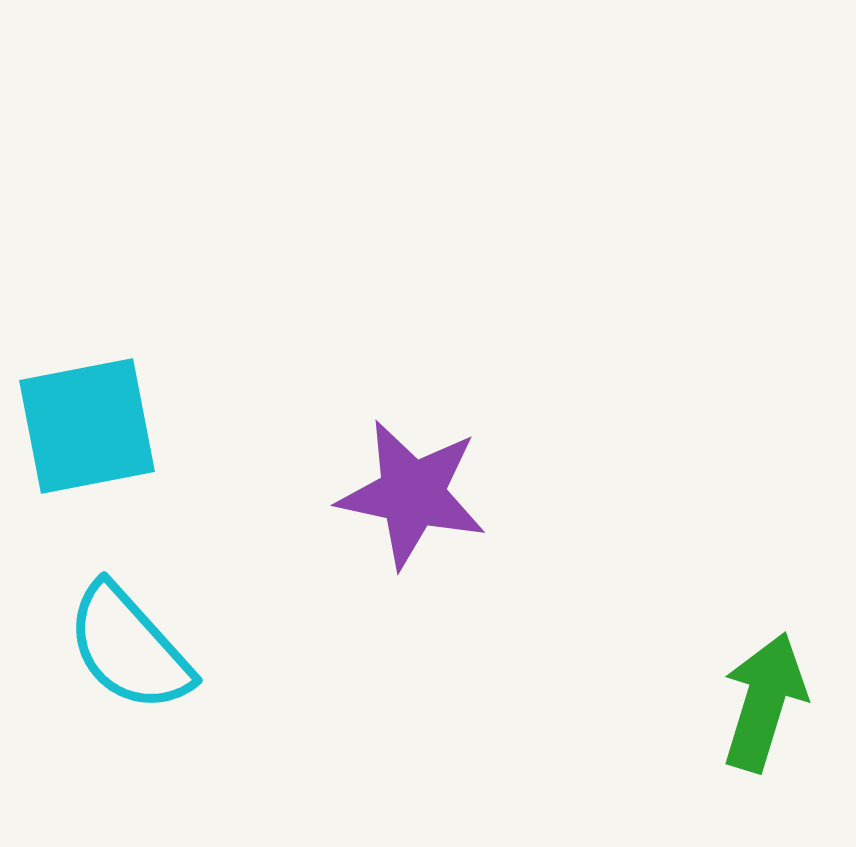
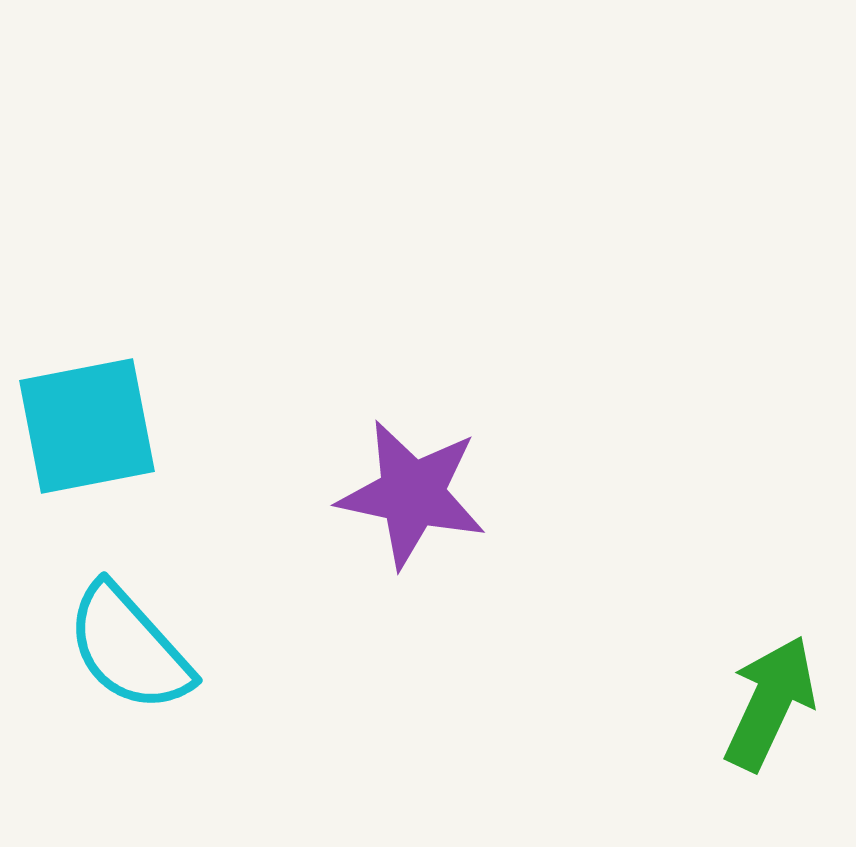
green arrow: moved 6 px right, 1 px down; rotated 8 degrees clockwise
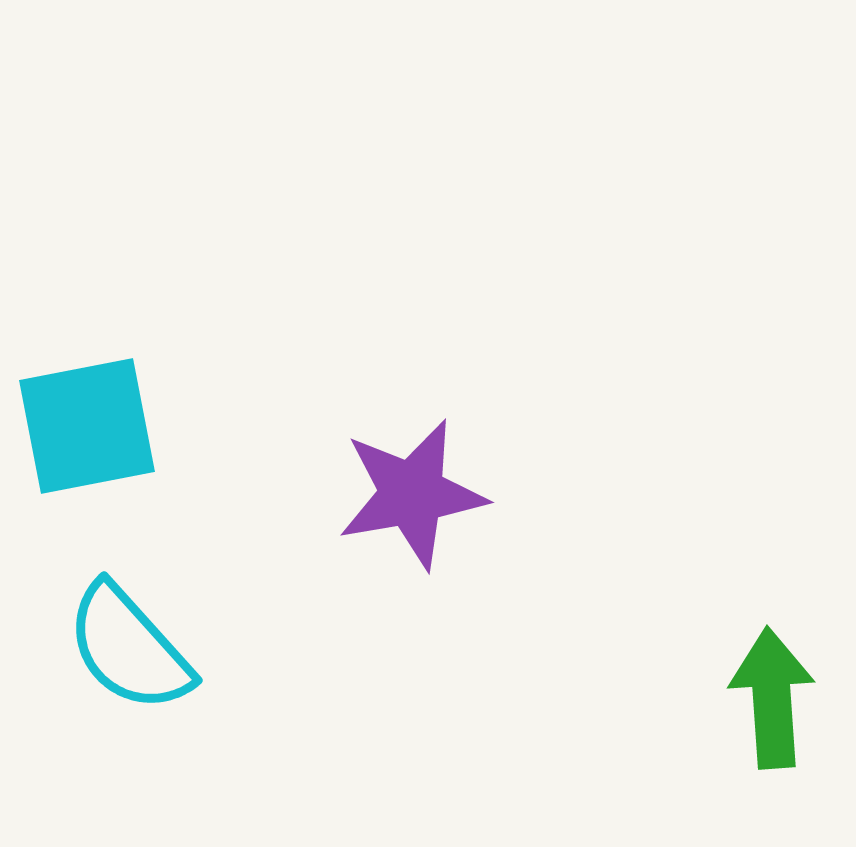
purple star: rotated 22 degrees counterclockwise
green arrow: moved 2 px right, 5 px up; rotated 29 degrees counterclockwise
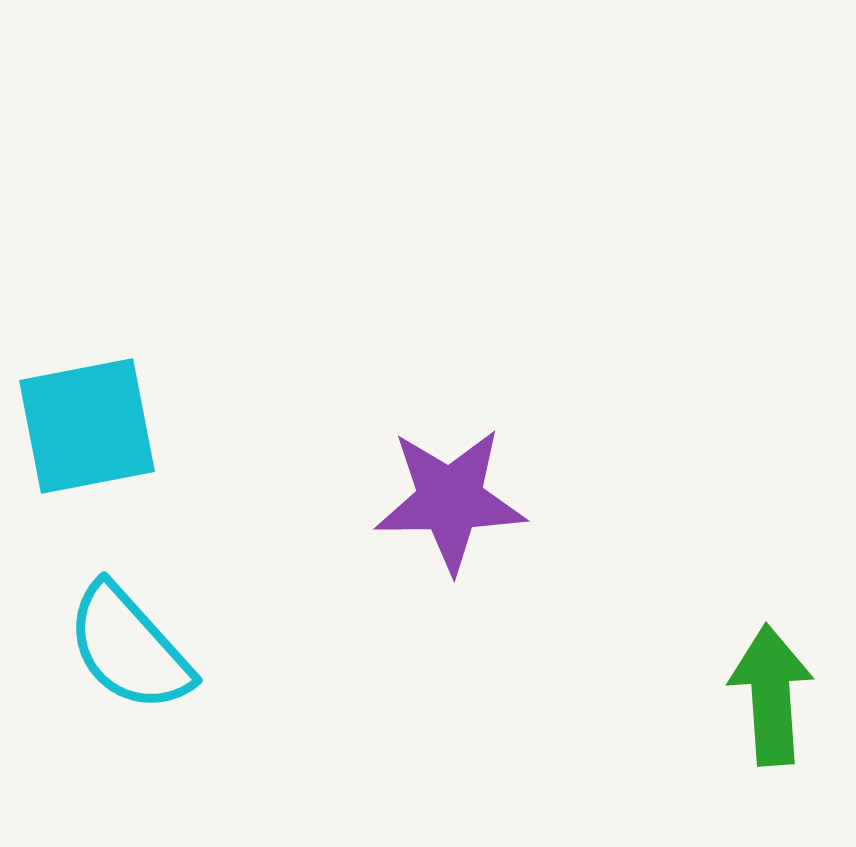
purple star: moved 38 px right, 6 px down; rotated 9 degrees clockwise
green arrow: moved 1 px left, 3 px up
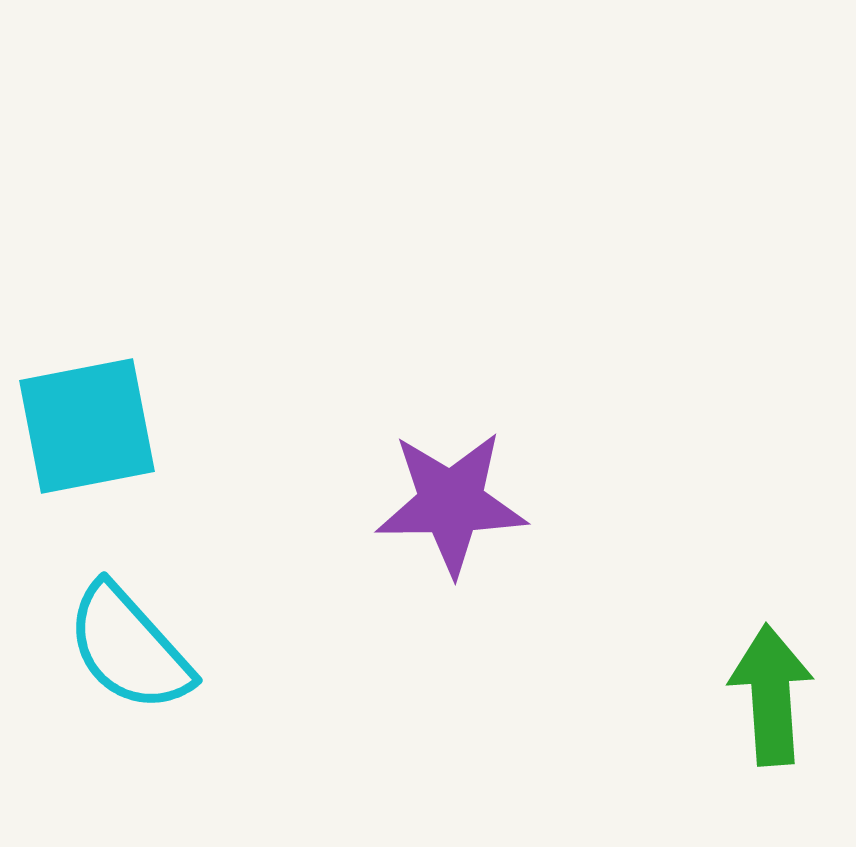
purple star: moved 1 px right, 3 px down
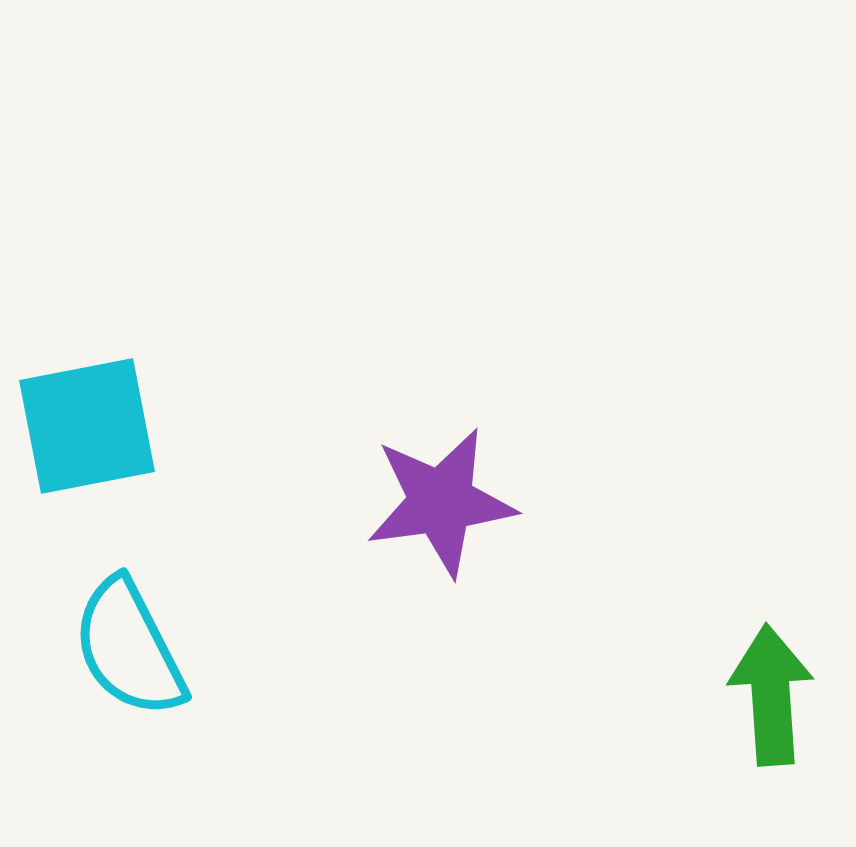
purple star: moved 10 px left, 1 px up; rotated 7 degrees counterclockwise
cyan semicircle: rotated 15 degrees clockwise
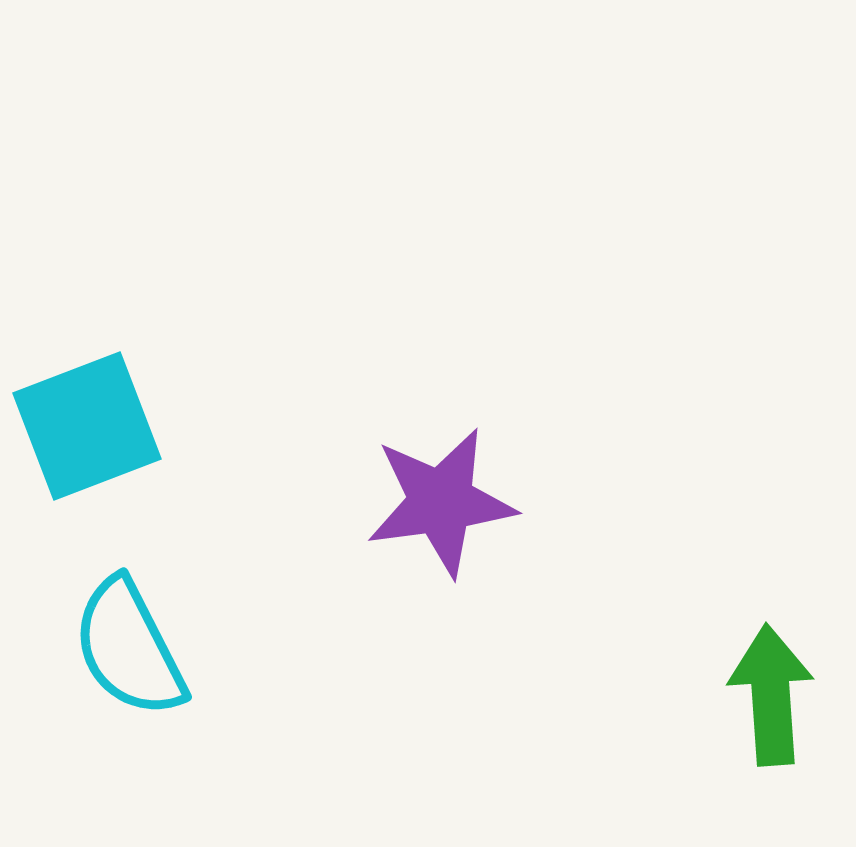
cyan square: rotated 10 degrees counterclockwise
